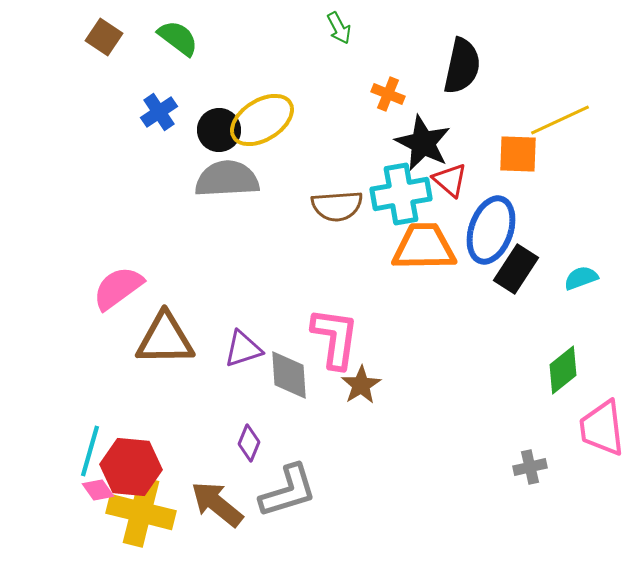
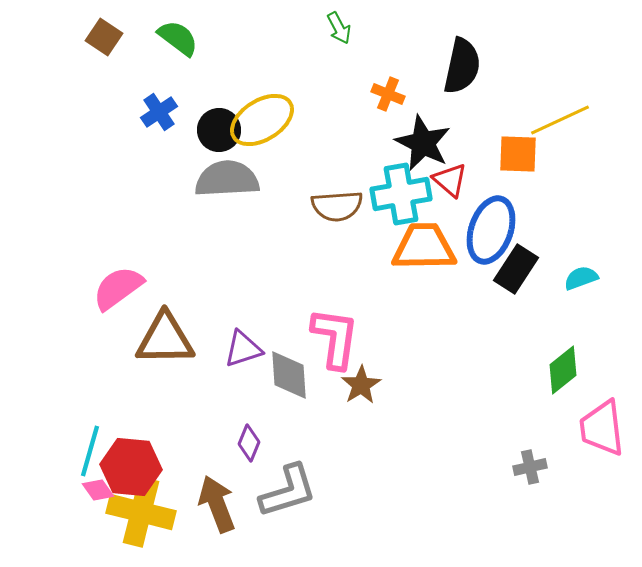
brown arrow: rotated 30 degrees clockwise
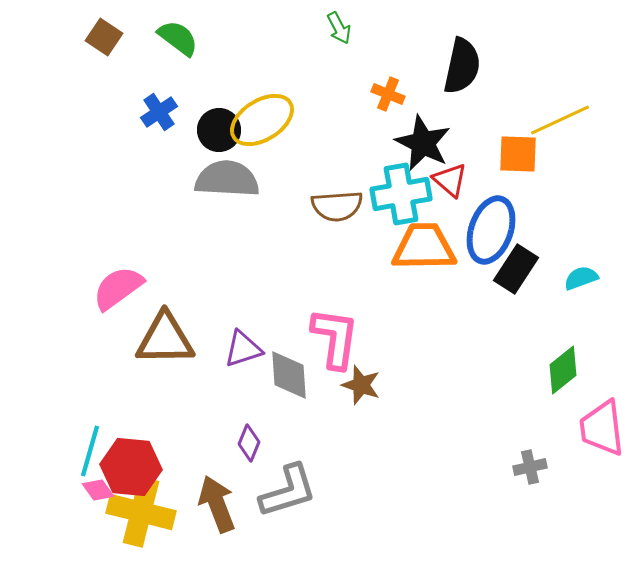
gray semicircle: rotated 6 degrees clockwise
brown star: rotated 21 degrees counterclockwise
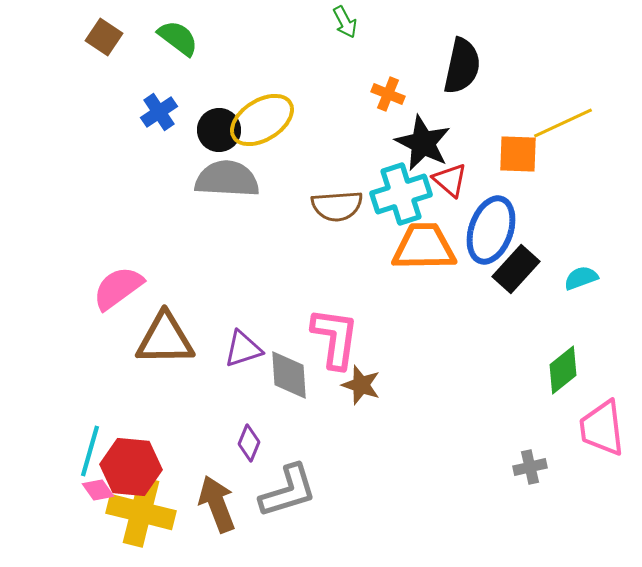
green arrow: moved 6 px right, 6 px up
yellow line: moved 3 px right, 3 px down
cyan cross: rotated 8 degrees counterclockwise
black rectangle: rotated 9 degrees clockwise
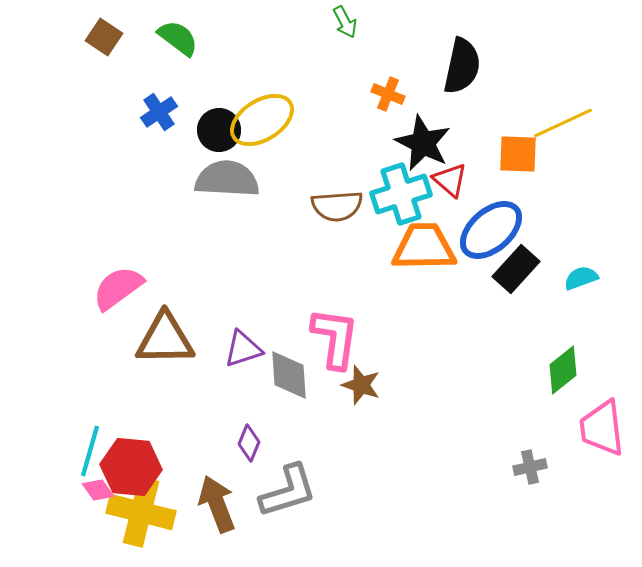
blue ellipse: rotated 30 degrees clockwise
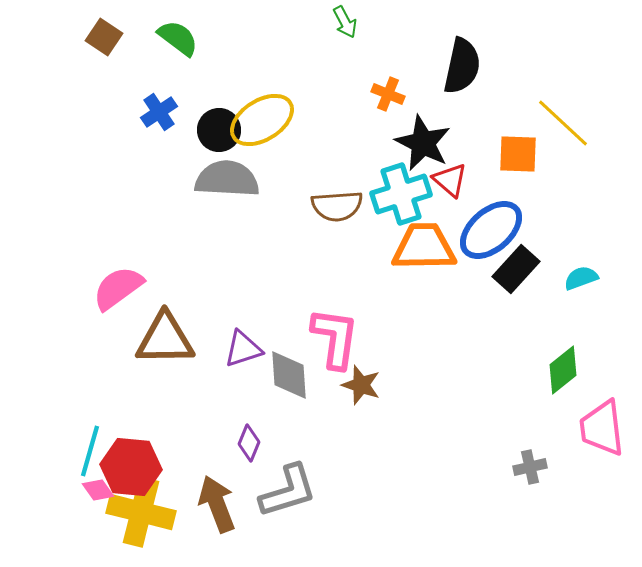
yellow line: rotated 68 degrees clockwise
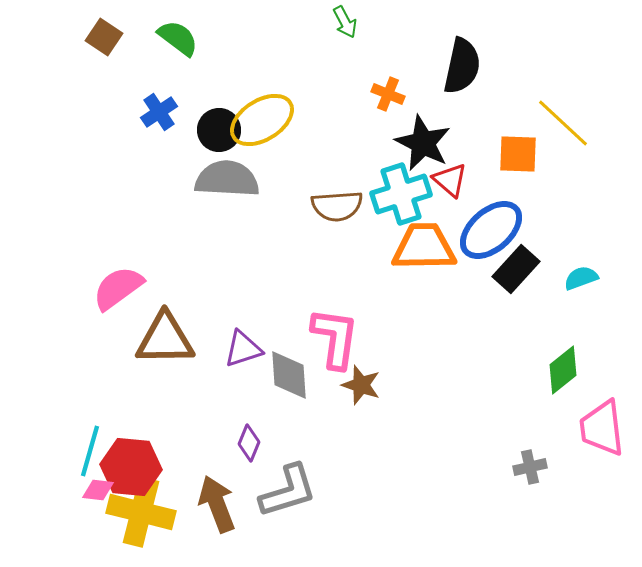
pink diamond: rotated 48 degrees counterclockwise
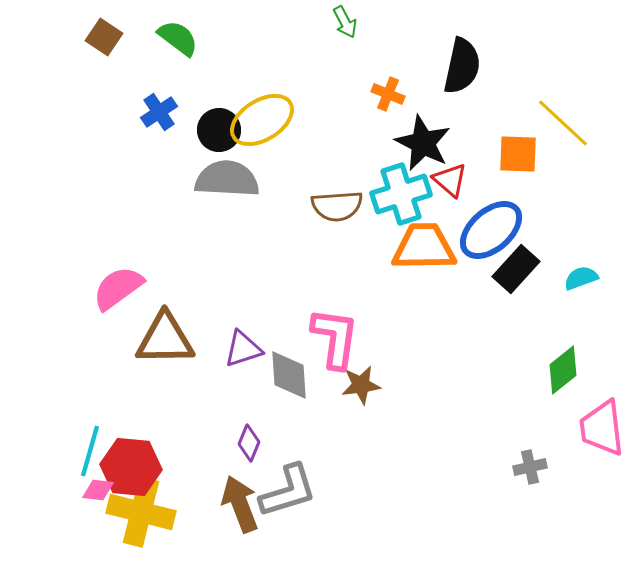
brown star: rotated 27 degrees counterclockwise
brown arrow: moved 23 px right
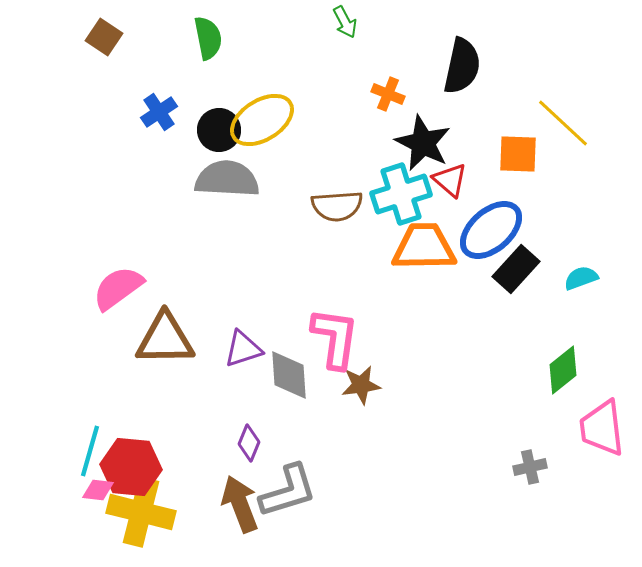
green semicircle: moved 30 px right; rotated 42 degrees clockwise
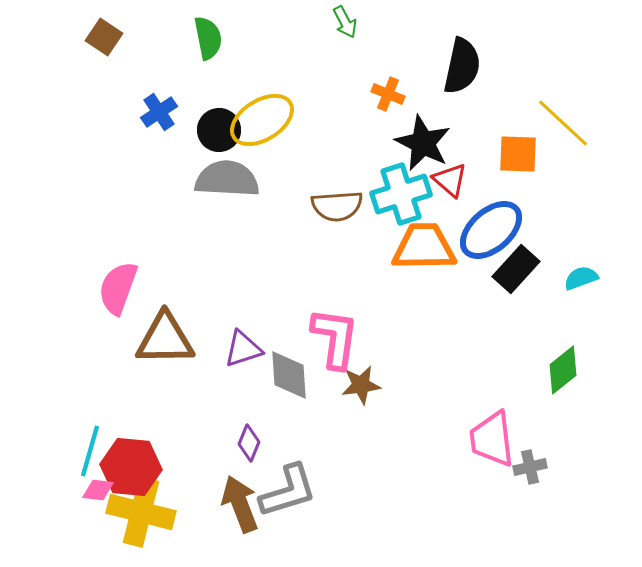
pink semicircle: rotated 34 degrees counterclockwise
pink trapezoid: moved 110 px left, 11 px down
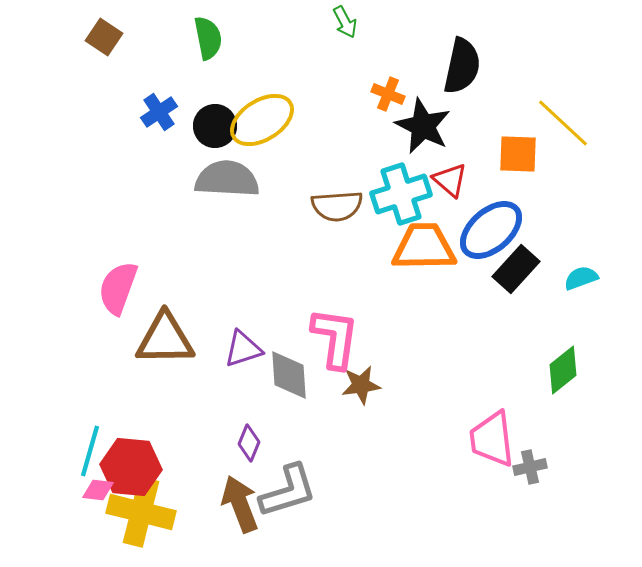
black circle: moved 4 px left, 4 px up
black star: moved 17 px up
